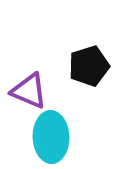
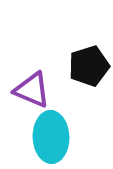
purple triangle: moved 3 px right, 1 px up
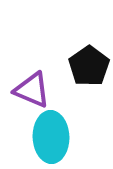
black pentagon: rotated 18 degrees counterclockwise
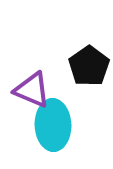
cyan ellipse: moved 2 px right, 12 px up
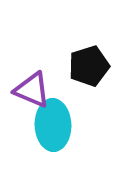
black pentagon: rotated 18 degrees clockwise
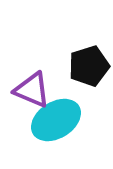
cyan ellipse: moved 3 px right, 5 px up; rotated 60 degrees clockwise
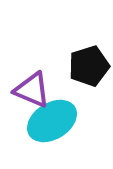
cyan ellipse: moved 4 px left, 1 px down
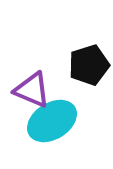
black pentagon: moved 1 px up
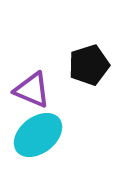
cyan ellipse: moved 14 px left, 14 px down; rotated 6 degrees counterclockwise
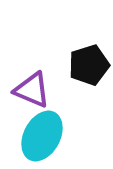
cyan ellipse: moved 4 px right, 1 px down; rotated 24 degrees counterclockwise
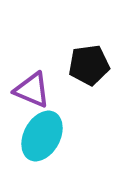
black pentagon: rotated 9 degrees clockwise
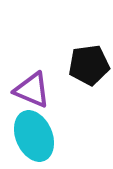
cyan ellipse: moved 8 px left; rotated 51 degrees counterclockwise
